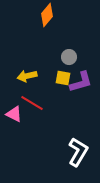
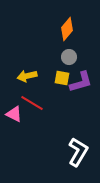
orange diamond: moved 20 px right, 14 px down
yellow square: moved 1 px left
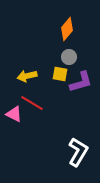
yellow square: moved 2 px left, 4 px up
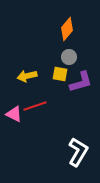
red line: moved 3 px right, 3 px down; rotated 50 degrees counterclockwise
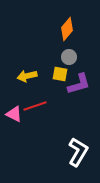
purple L-shape: moved 2 px left, 2 px down
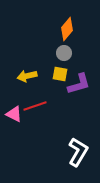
gray circle: moved 5 px left, 4 px up
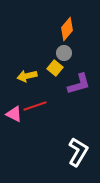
yellow square: moved 5 px left, 6 px up; rotated 28 degrees clockwise
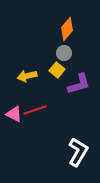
yellow square: moved 2 px right, 2 px down
red line: moved 4 px down
